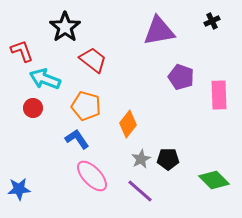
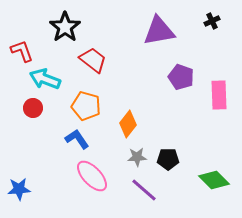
gray star: moved 4 px left, 2 px up; rotated 24 degrees clockwise
purple line: moved 4 px right, 1 px up
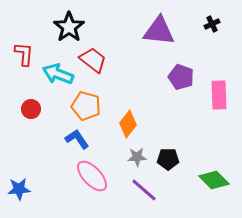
black cross: moved 3 px down
black star: moved 4 px right
purple triangle: rotated 16 degrees clockwise
red L-shape: moved 2 px right, 3 px down; rotated 25 degrees clockwise
cyan arrow: moved 13 px right, 5 px up
red circle: moved 2 px left, 1 px down
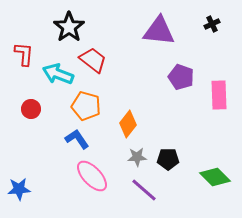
green diamond: moved 1 px right, 3 px up
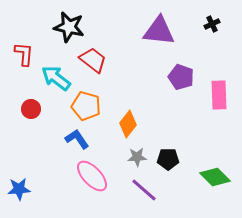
black star: rotated 24 degrees counterclockwise
cyan arrow: moved 2 px left, 4 px down; rotated 16 degrees clockwise
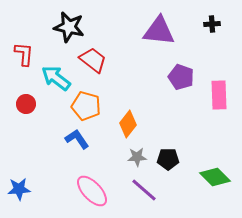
black cross: rotated 21 degrees clockwise
red circle: moved 5 px left, 5 px up
pink ellipse: moved 15 px down
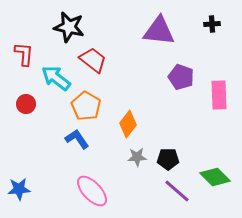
orange pentagon: rotated 16 degrees clockwise
purple line: moved 33 px right, 1 px down
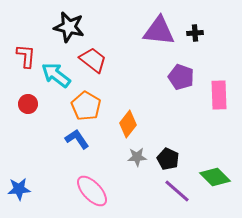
black cross: moved 17 px left, 9 px down
red L-shape: moved 2 px right, 2 px down
cyan arrow: moved 3 px up
red circle: moved 2 px right
black pentagon: rotated 25 degrees clockwise
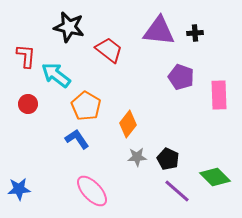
red trapezoid: moved 16 px right, 10 px up
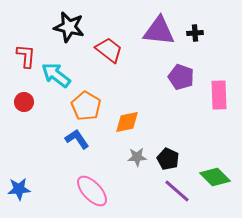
red circle: moved 4 px left, 2 px up
orange diamond: moved 1 px left, 2 px up; rotated 40 degrees clockwise
